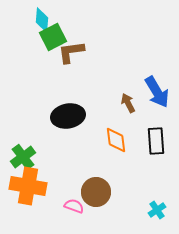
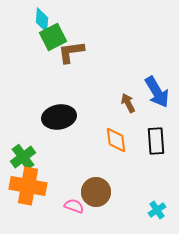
black ellipse: moved 9 px left, 1 px down
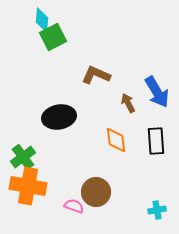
brown L-shape: moved 25 px right, 23 px down; rotated 32 degrees clockwise
cyan cross: rotated 24 degrees clockwise
